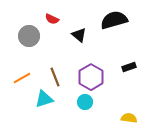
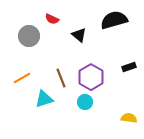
brown line: moved 6 px right, 1 px down
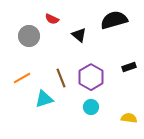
cyan circle: moved 6 px right, 5 px down
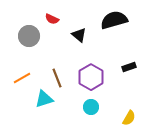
brown line: moved 4 px left
yellow semicircle: rotated 112 degrees clockwise
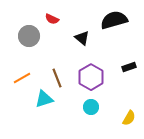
black triangle: moved 3 px right, 3 px down
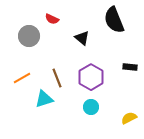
black semicircle: rotated 96 degrees counterclockwise
black rectangle: moved 1 px right; rotated 24 degrees clockwise
yellow semicircle: rotated 147 degrees counterclockwise
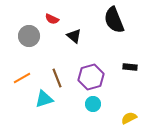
black triangle: moved 8 px left, 2 px up
purple hexagon: rotated 15 degrees clockwise
cyan circle: moved 2 px right, 3 px up
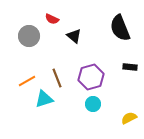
black semicircle: moved 6 px right, 8 px down
orange line: moved 5 px right, 3 px down
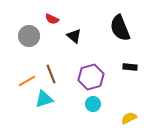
brown line: moved 6 px left, 4 px up
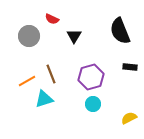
black semicircle: moved 3 px down
black triangle: rotated 21 degrees clockwise
